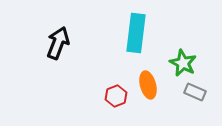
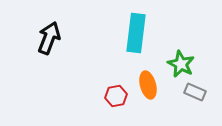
black arrow: moved 9 px left, 5 px up
green star: moved 2 px left, 1 px down
red hexagon: rotated 10 degrees clockwise
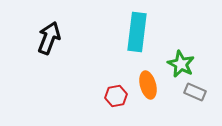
cyan rectangle: moved 1 px right, 1 px up
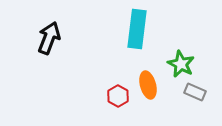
cyan rectangle: moved 3 px up
red hexagon: moved 2 px right; rotated 20 degrees counterclockwise
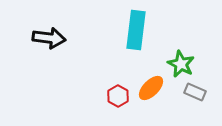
cyan rectangle: moved 1 px left, 1 px down
black arrow: rotated 76 degrees clockwise
orange ellipse: moved 3 px right, 3 px down; rotated 60 degrees clockwise
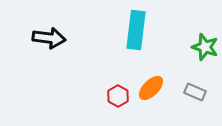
green star: moved 24 px right, 17 px up; rotated 8 degrees counterclockwise
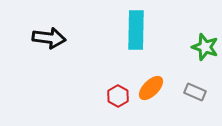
cyan rectangle: rotated 6 degrees counterclockwise
